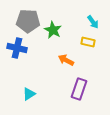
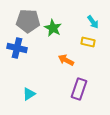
green star: moved 2 px up
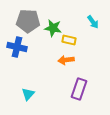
green star: rotated 18 degrees counterclockwise
yellow rectangle: moved 19 px left, 2 px up
blue cross: moved 1 px up
orange arrow: rotated 35 degrees counterclockwise
cyan triangle: moved 1 px left; rotated 16 degrees counterclockwise
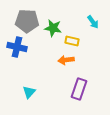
gray pentagon: moved 1 px left
yellow rectangle: moved 3 px right, 1 px down
cyan triangle: moved 1 px right, 2 px up
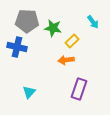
yellow rectangle: rotated 56 degrees counterclockwise
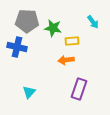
yellow rectangle: rotated 40 degrees clockwise
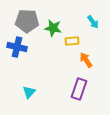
orange arrow: moved 20 px right; rotated 63 degrees clockwise
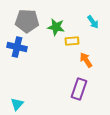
green star: moved 3 px right, 1 px up
cyan triangle: moved 12 px left, 12 px down
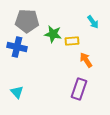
green star: moved 3 px left, 7 px down
cyan triangle: moved 12 px up; rotated 24 degrees counterclockwise
